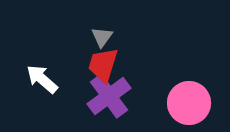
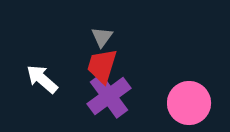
red trapezoid: moved 1 px left, 1 px down
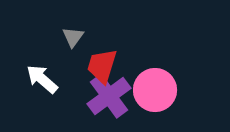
gray triangle: moved 29 px left
pink circle: moved 34 px left, 13 px up
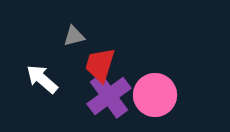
gray triangle: moved 1 px right, 1 px up; rotated 40 degrees clockwise
red trapezoid: moved 2 px left, 1 px up
pink circle: moved 5 px down
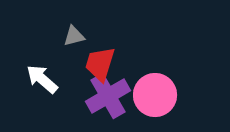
red trapezoid: moved 1 px up
purple cross: moved 1 px left; rotated 6 degrees clockwise
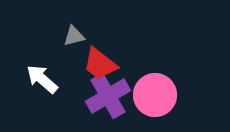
red trapezoid: rotated 69 degrees counterclockwise
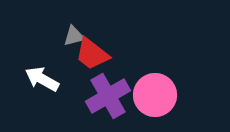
red trapezoid: moved 8 px left, 10 px up
white arrow: rotated 12 degrees counterclockwise
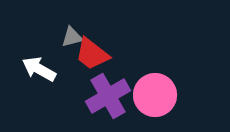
gray triangle: moved 2 px left, 1 px down
white arrow: moved 3 px left, 10 px up
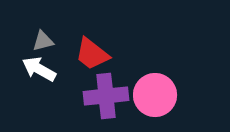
gray triangle: moved 29 px left, 4 px down
purple cross: moved 2 px left; rotated 24 degrees clockwise
